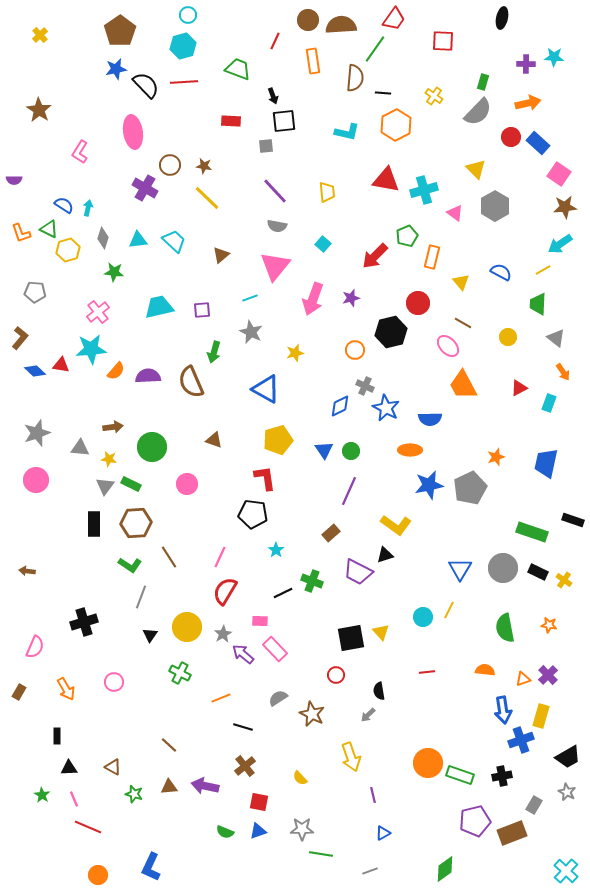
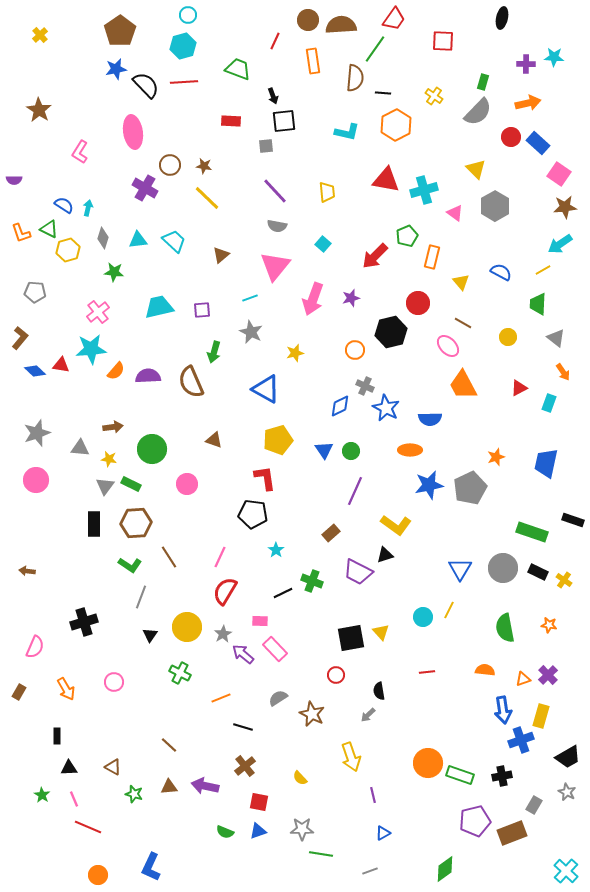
green circle at (152, 447): moved 2 px down
purple line at (349, 491): moved 6 px right
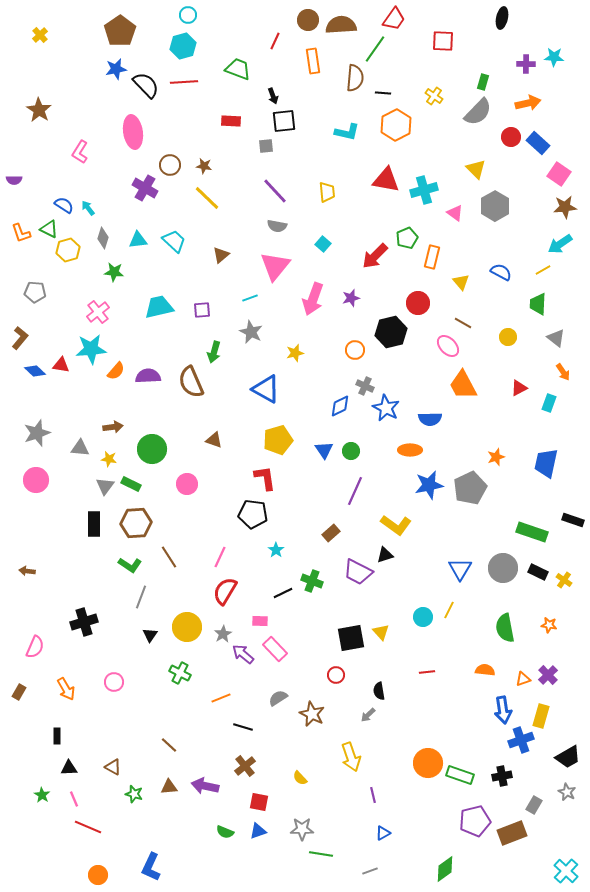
cyan arrow at (88, 208): rotated 49 degrees counterclockwise
green pentagon at (407, 236): moved 2 px down
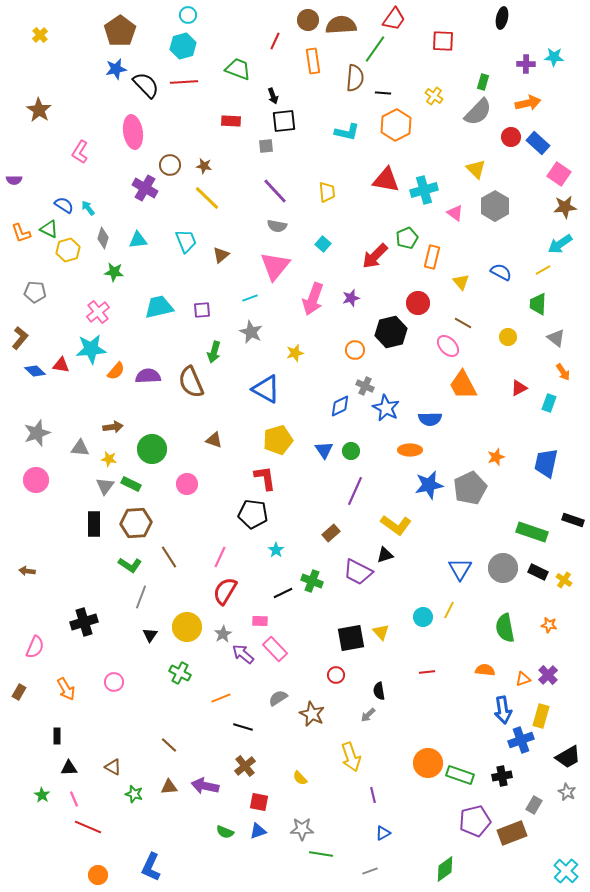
cyan trapezoid at (174, 241): moved 12 px right; rotated 25 degrees clockwise
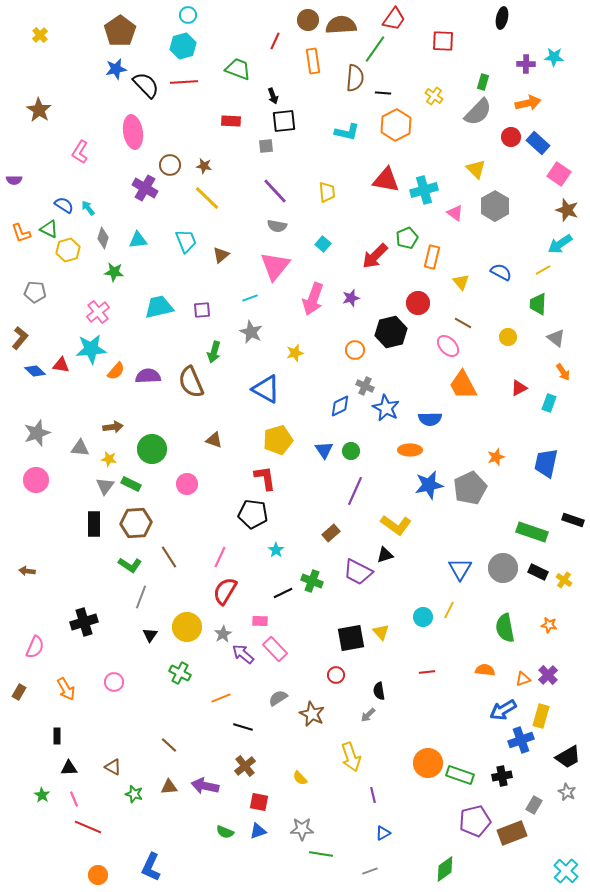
brown star at (565, 207): moved 2 px right, 3 px down; rotated 25 degrees clockwise
blue arrow at (503, 710): rotated 68 degrees clockwise
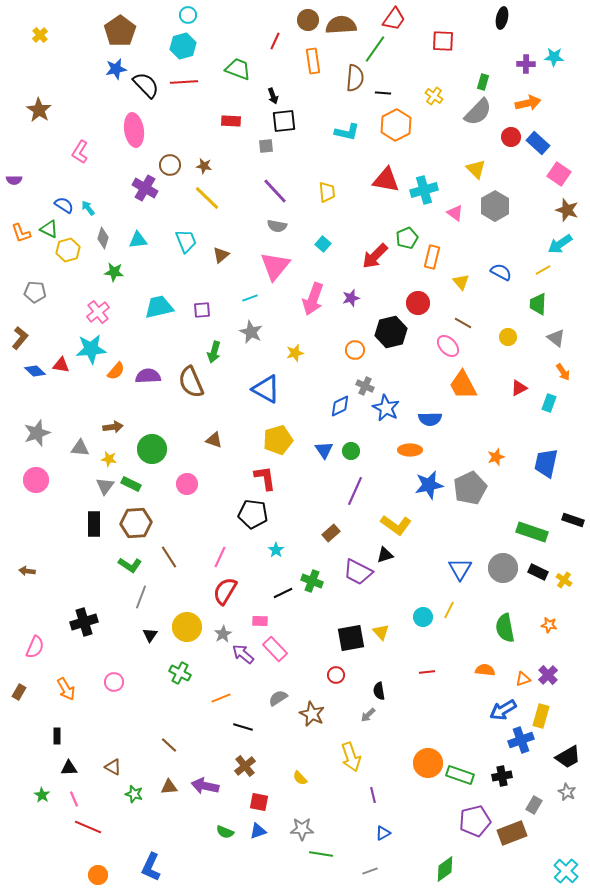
pink ellipse at (133, 132): moved 1 px right, 2 px up
